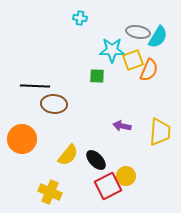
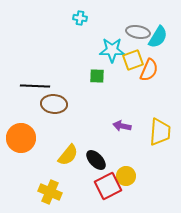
orange circle: moved 1 px left, 1 px up
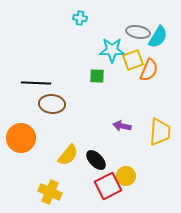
black line: moved 1 px right, 3 px up
brown ellipse: moved 2 px left
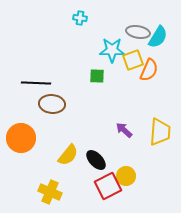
purple arrow: moved 2 px right, 4 px down; rotated 30 degrees clockwise
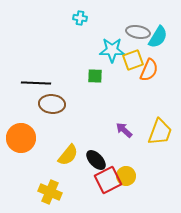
green square: moved 2 px left
yellow trapezoid: rotated 16 degrees clockwise
red square: moved 6 px up
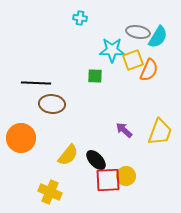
red square: rotated 24 degrees clockwise
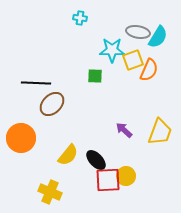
brown ellipse: rotated 50 degrees counterclockwise
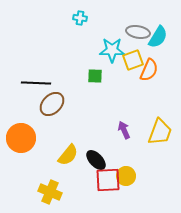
purple arrow: rotated 24 degrees clockwise
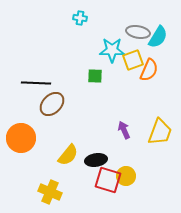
black ellipse: rotated 55 degrees counterclockwise
red square: rotated 20 degrees clockwise
